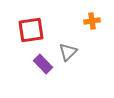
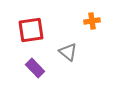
gray triangle: rotated 36 degrees counterclockwise
purple rectangle: moved 8 px left, 4 px down
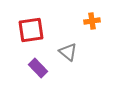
purple rectangle: moved 3 px right
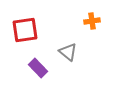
red square: moved 6 px left
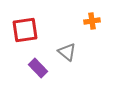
gray triangle: moved 1 px left
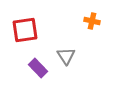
orange cross: rotated 21 degrees clockwise
gray triangle: moved 1 px left, 4 px down; rotated 18 degrees clockwise
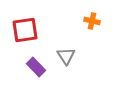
purple rectangle: moved 2 px left, 1 px up
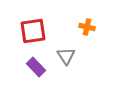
orange cross: moved 5 px left, 6 px down
red square: moved 8 px right, 1 px down
